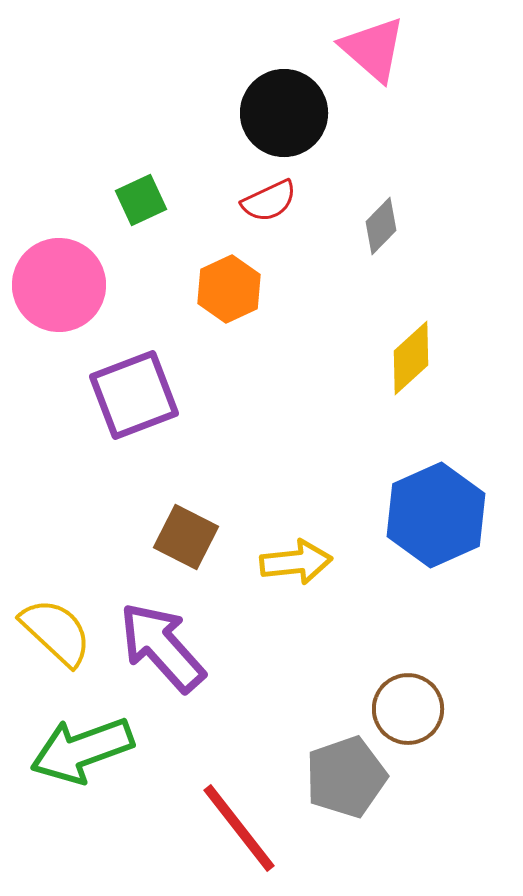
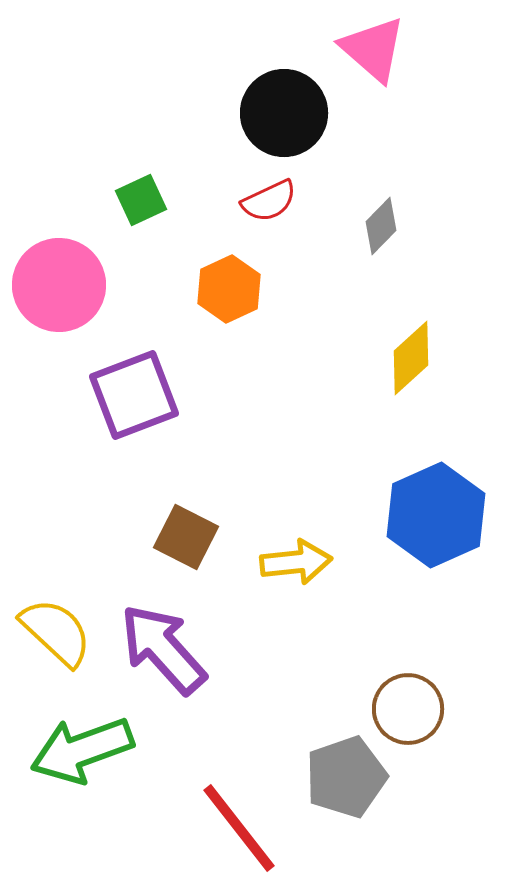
purple arrow: moved 1 px right, 2 px down
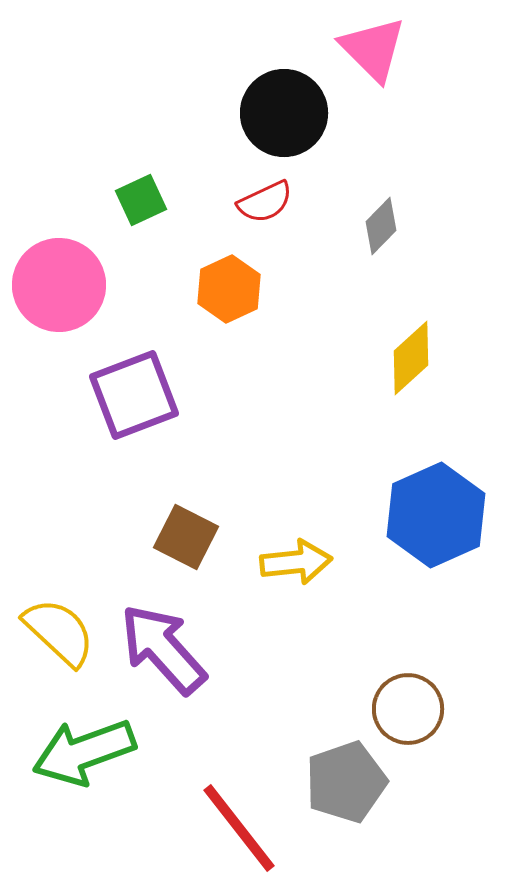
pink triangle: rotated 4 degrees clockwise
red semicircle: moved 4 px left, 1 px down
yellow semicircle: moved 3 px right
green arrow: moved 2 px right, 2 px down
gray pentagon: moved 5 px down
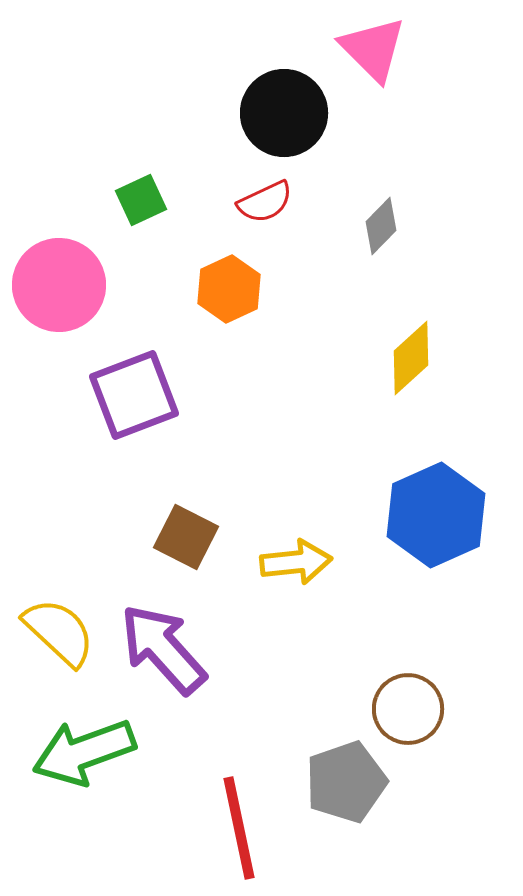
red line: rotated 26 degrees clockwise
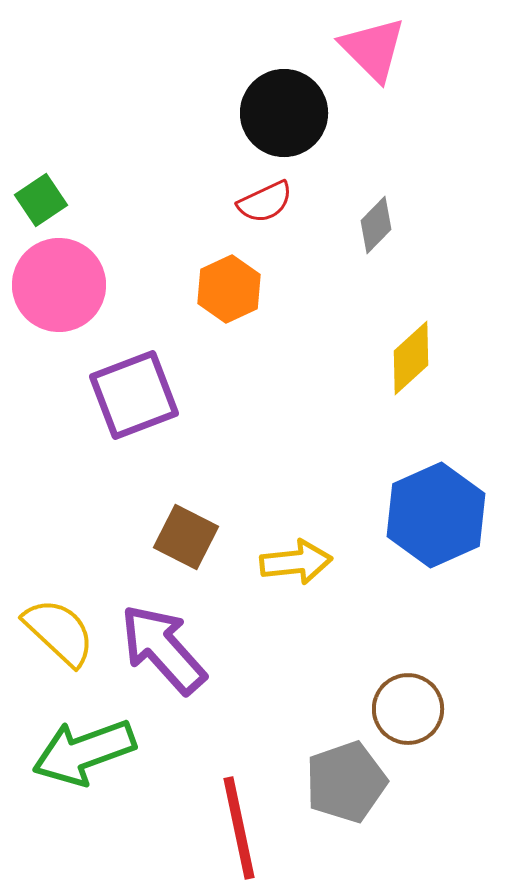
green square: moved 100 px left; rotated 9 degrees counterclockwise
gray diamond: moved 5 px left, 1 px up
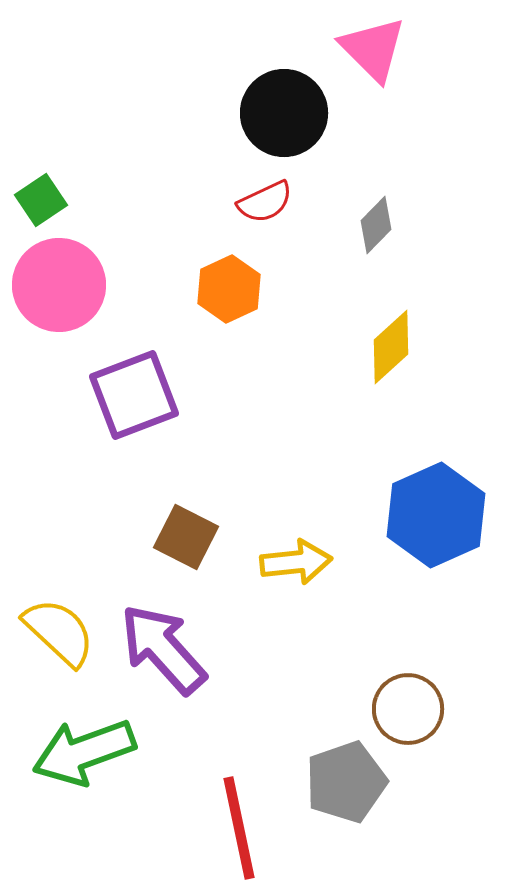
yellow diamond: moved 20 px left, 11 px up
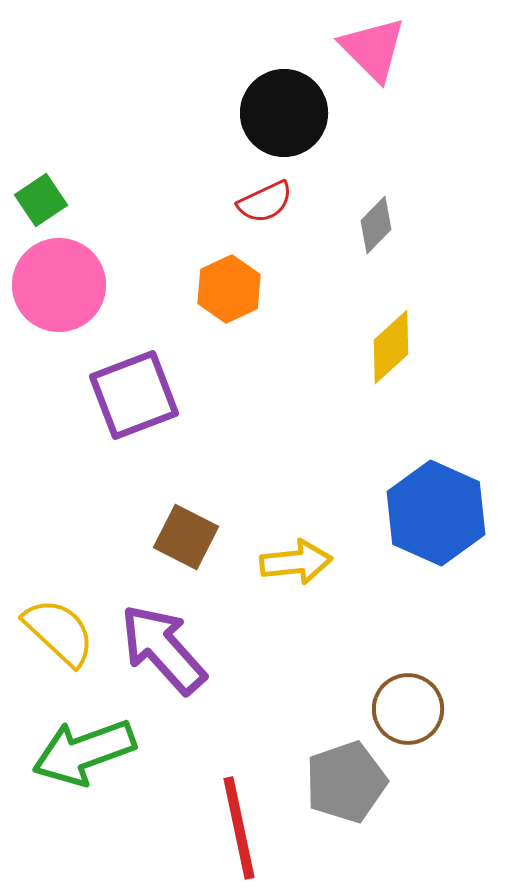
blue hexagon: moved 2 px up; rotated 12 degrees counterclockwise
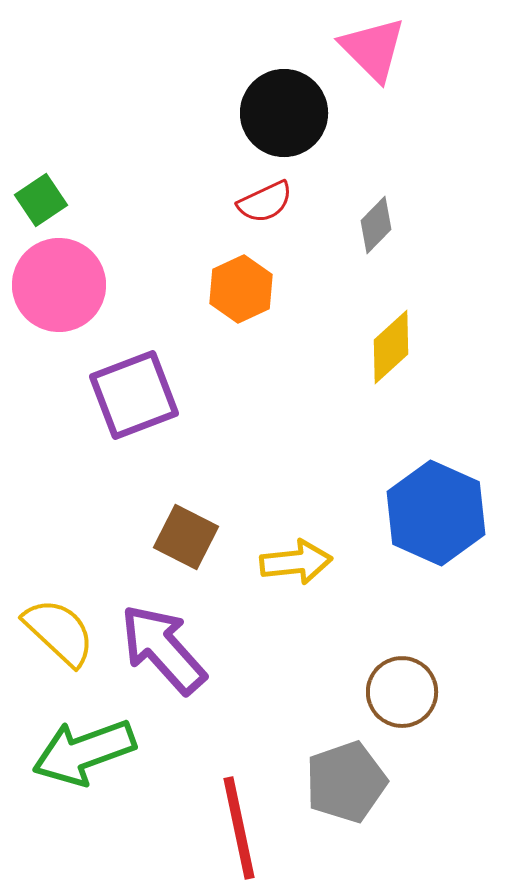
orange hexagon: moved 12 px right
brown circle: moved 6 px left, 17 px up
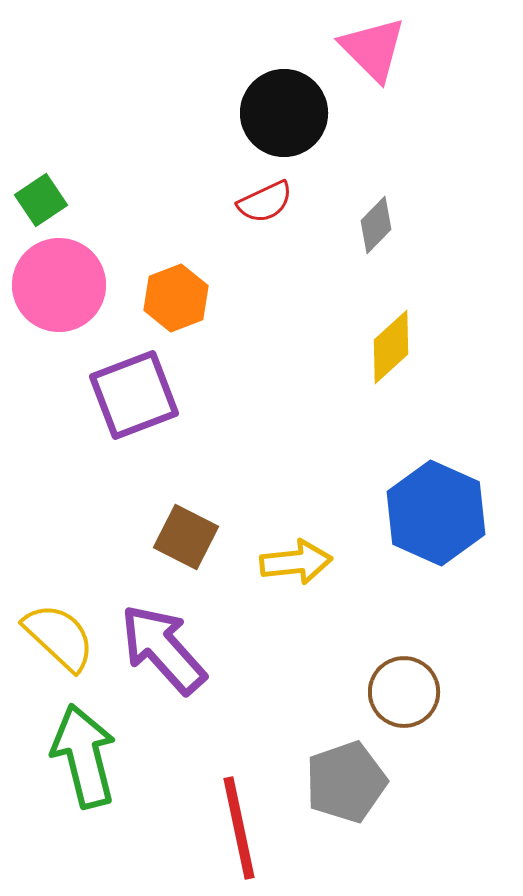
orange hexagon: moved 65 px left, 9 px down; rotated 4 degrees clockwise
yellow semicircle: moved 5 px down
brown circle: moved 2 px right
green arrow: moved 4 px down; rotated 96 degrees clockwise
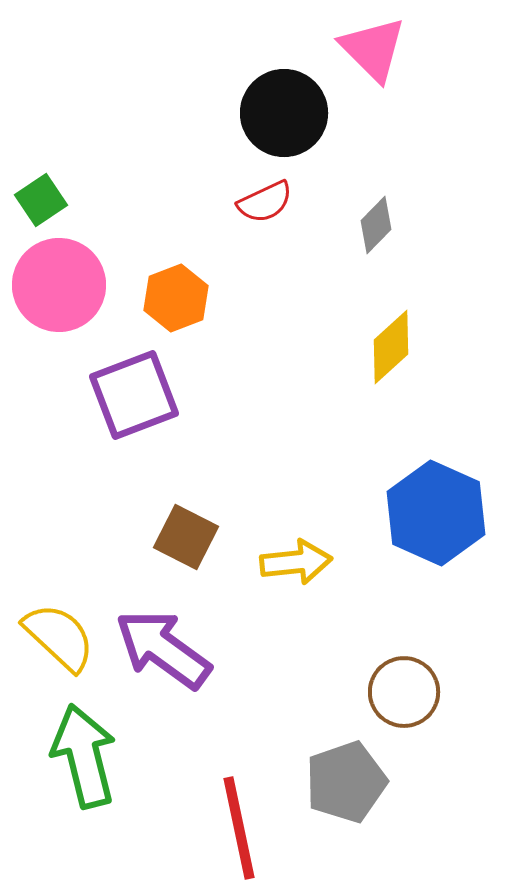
purple arrow: rotated 12 degrees counterclockwise
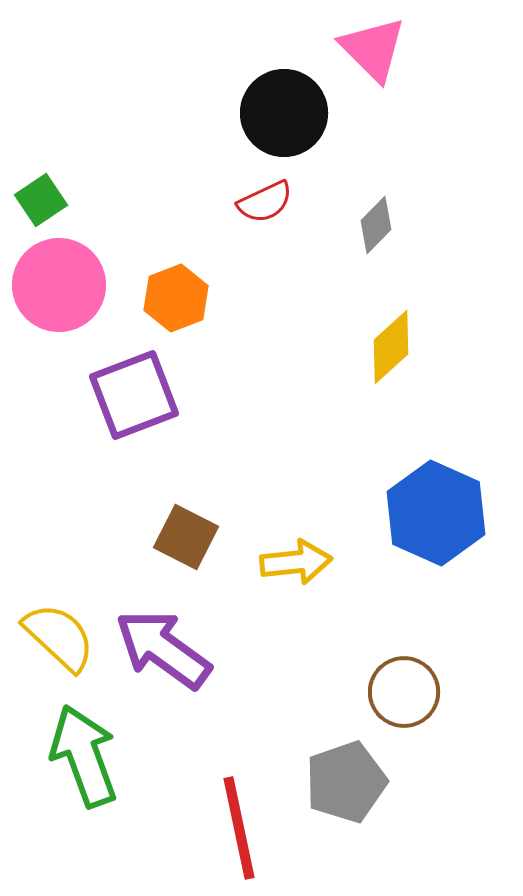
green arrow: rotated 6 degrees counterclockwise
